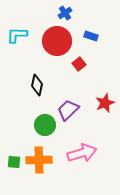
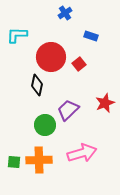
red circle: moved 6 px left, 16 px down
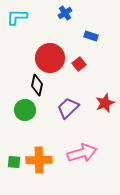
cyan L-shape: moved 18 px up
red circle: moved 1 px left, 1 px down
purple trapezoid: moved 2 px up
green circle: moved 20 px left, 15 px up
